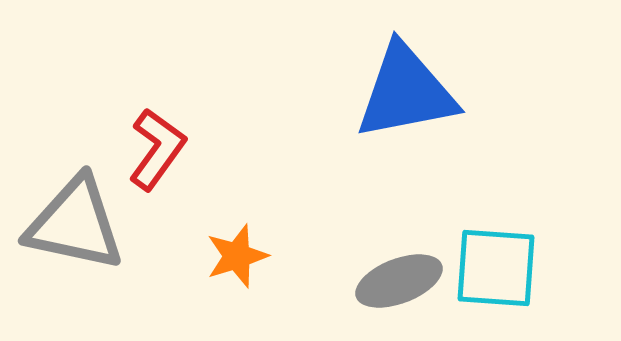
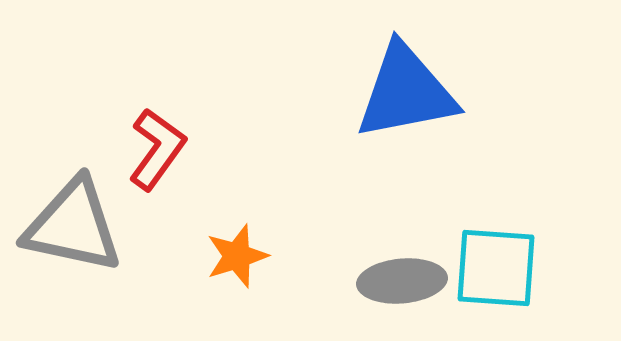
gray triangle: moved 2 px left, 2 px down
gray ellipse: moved 3 px right; rotated 16 degrees clockwise
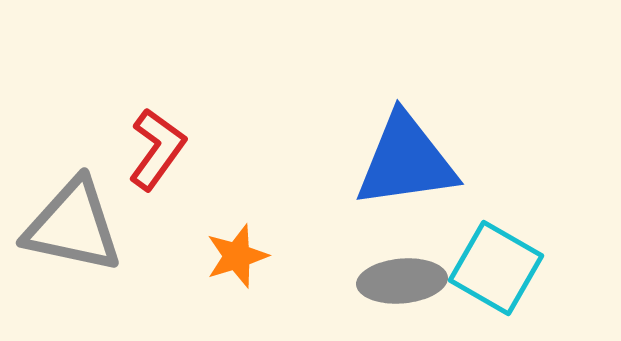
blue triangle: moved 69 px down; rotated 3 degrees clockwise
cyan square: rotated 26 degrees clockwise
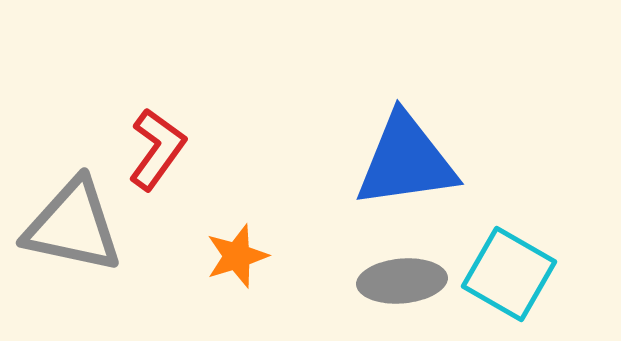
cyan square: moved 13 px right, 6 px down
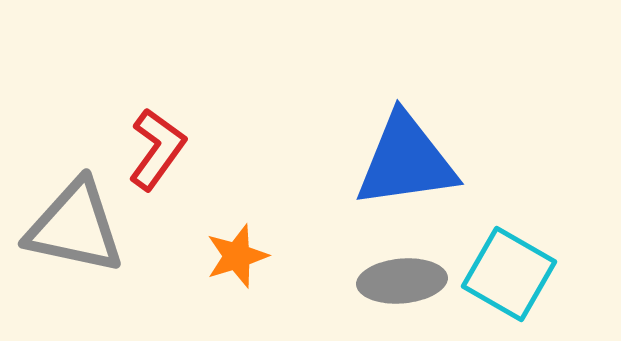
gray triangle: moved 2 px right, 1 px down
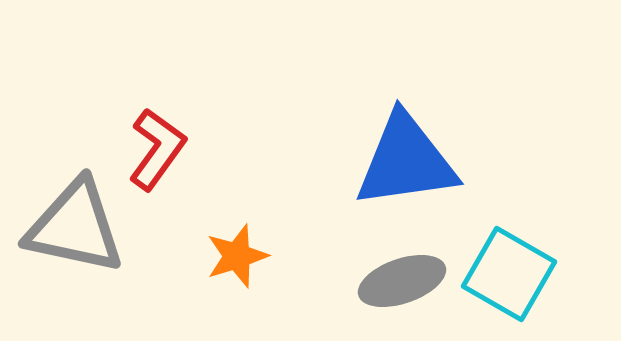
gray ellipse: rotated 14 degrees counterclockwise
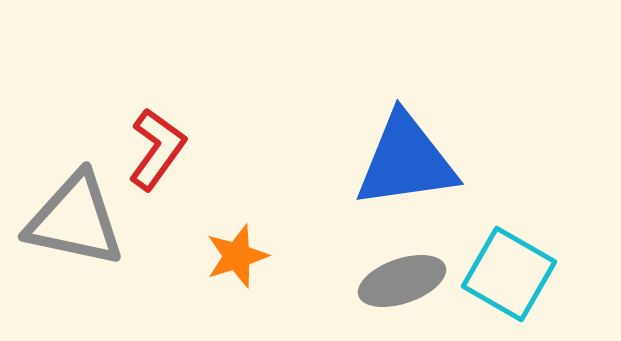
gray triangle: moved 7 px up
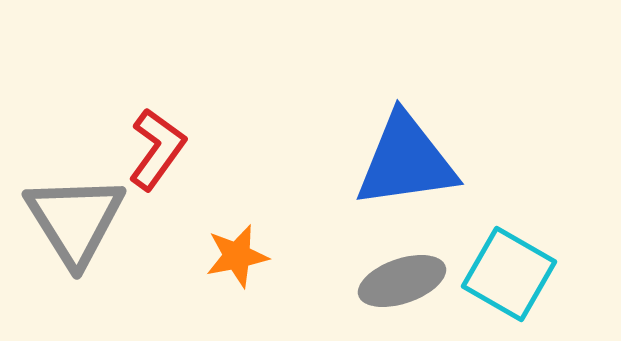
gray triangle: rotated 46 degrees clockwise
orange star: rotated 6 degrees clockwise
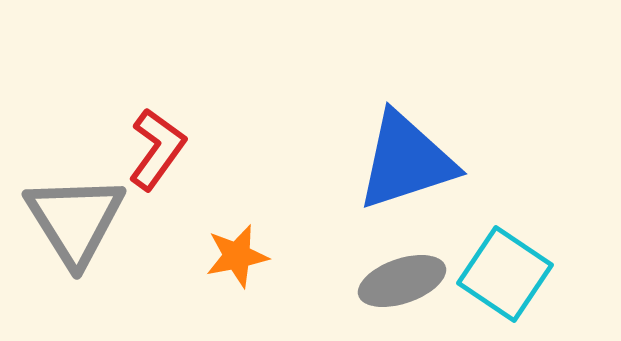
blue triangle: rotated 10 degrees counterclockwise
cyan square: moved 4 px left; rotated 4 degrees clockwise
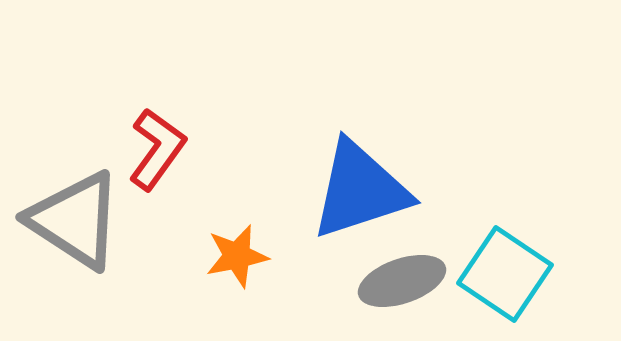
blue triangle: moved 46 px left, 29 px down
gray triangle: rotated 25 degrees counterclockwise
